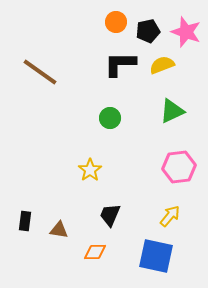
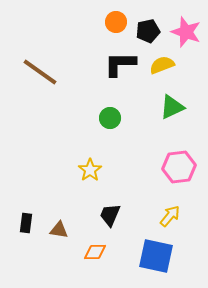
green triangle: moved 4 px up
black rectangle: moved 1 px right, 2 px down
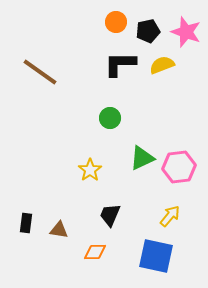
green triangle: moved 30 px left, 51 px down
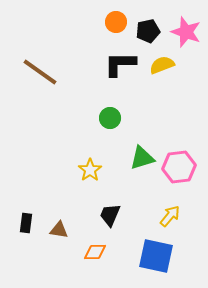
green triangle: rotated 8 degrees clockwise
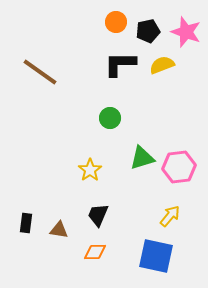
black trapezoid: moved 12 px left
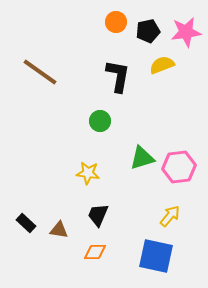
pink star: rotated 28 degrees counterclockwise
black L-shape: moved 2 px left, 12 px down; rotated 100 degrees clockwise
green circle: moved 10 px left, 3 px down
yellow star: moved 2 px left, 3 px down; rotated 30 degrees counterclockwise
black rectangle: rotated 54 degrees counterclockwise
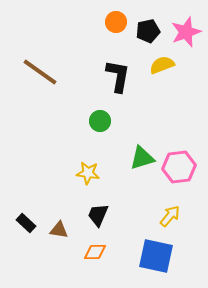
pink star: rotated 12 degrees counterclockwise
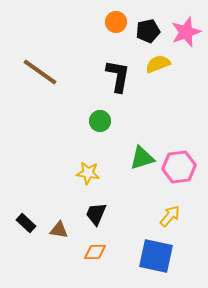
yellow semicircle: moved 4 px left, 1 px up
black trapezoid: moved 2 px left, 1 px up
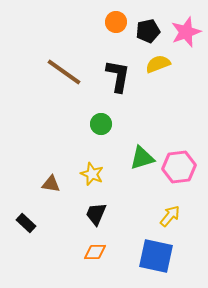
brown line: moved 24 px right
green circle: moved 1 px right, 3 px down
yellow star: moved 4 px right, 1 px down; rotated 15 degrees clockwise
brown triangle: moved 8 px left, 46 px up
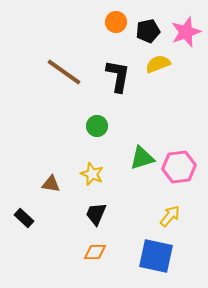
green circle: moved 4 px left, 2 px down
black rectangle: moved 2 px left, 5 px up
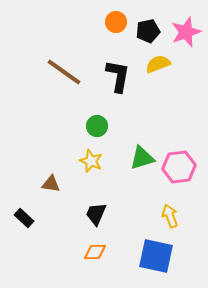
yellow star: moved 1 px left, 13 px up
yellow arrow: rotated 60 degrees counterclockwise
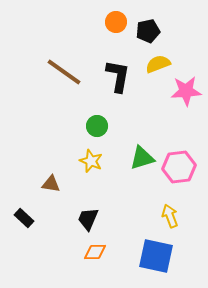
pink star: moved 59 px down; rotated 16 degrees clockwise
black trapezoid: moved 8 px left, 5 px down
